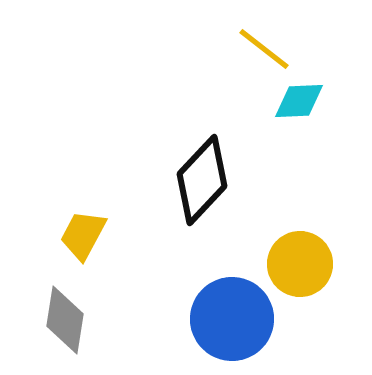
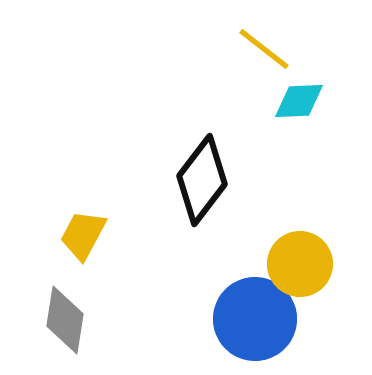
black diamond: rotated 6 degrees counterclockwise
blue circle: moved 23 px right
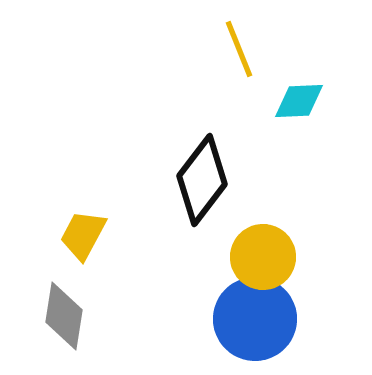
yellow line: moved 25 px left; rotated 30 degrees clockwise
yellow circle: moved 37 px left, 7 px up
gray diamond: moved 1 px left, 4 px up
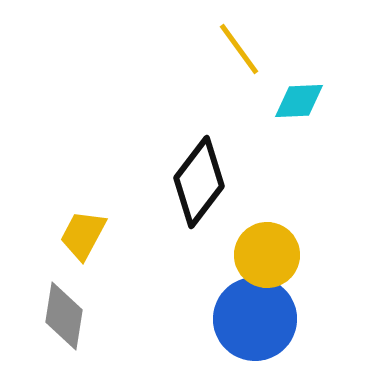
yellow line: rotated 14 degrees counterclockwise
black diamond: moved 3 px left, 2 px down
yellow circle: moved 4 px right, 2 px up
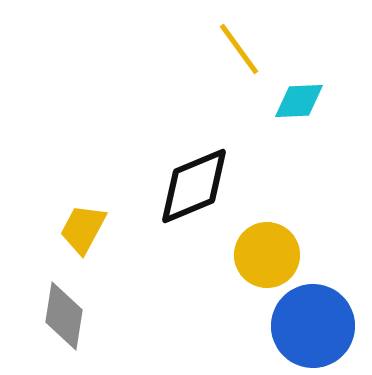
black diamond: moved 5 px left, 4 px down; rotated 30 degrees clockwise
yellow trapezoid: moved 6 px up
blue circle: moved 58 px right, 7 px down
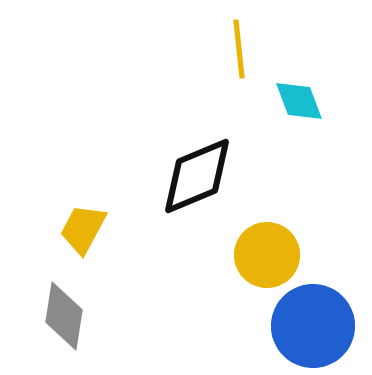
yellow line: rotated 30 degrees clockwise
cyan diamond: rotated 72 degrees clockwise
black diamond: moved 3 px right, 10 px up
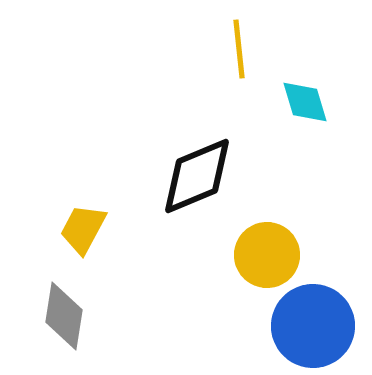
cyan diamond: moved 6 px right, 1 px down; rotated 4 degrees clockwise
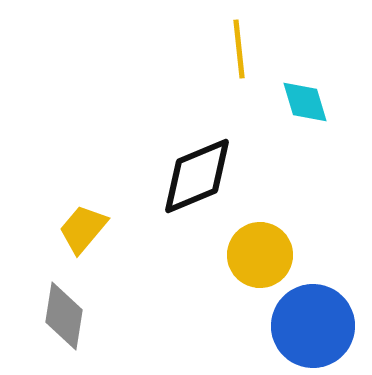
yellow trapezoid: rotated 12 degrees clockwise
yellow circle: moved 7 px left
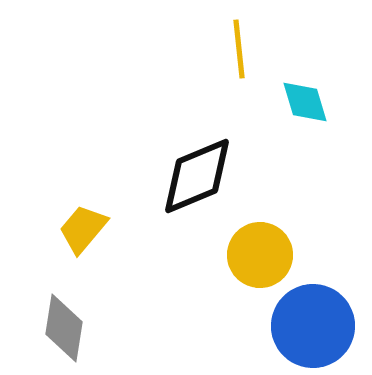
gray diamond: moved 12 px down
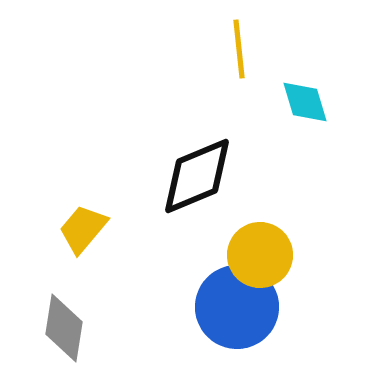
blue circle: moved 76 px left, 19 px up
